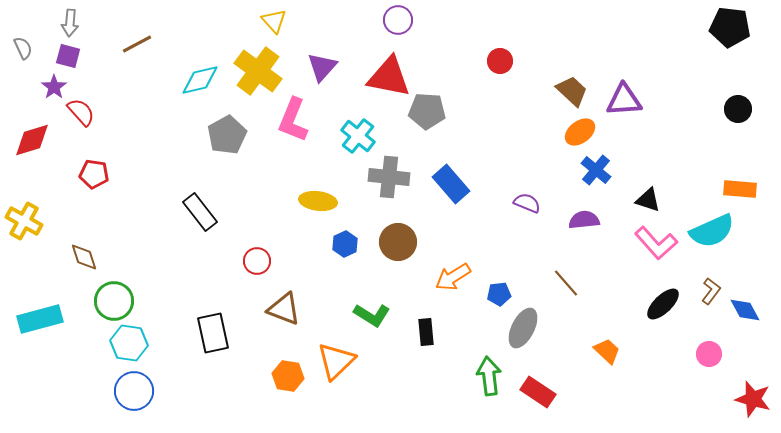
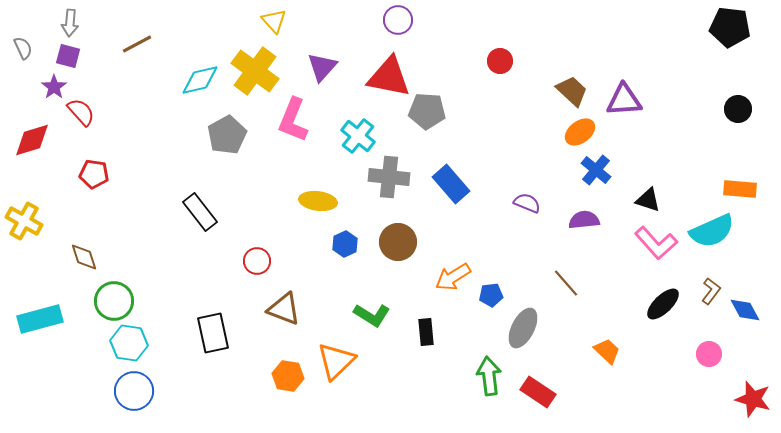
yellow cross at (258, 71): moved 3 px left
blue pentagon at (499, 294): moved 8 px left, 1 px down
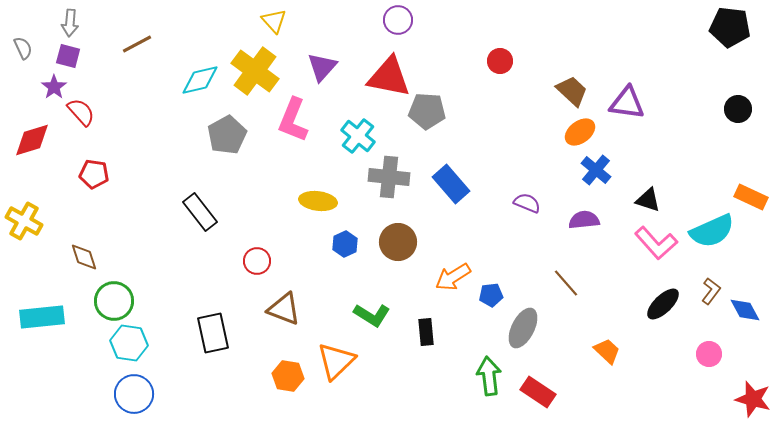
purple triangle at (624, 100): moved 3 px right, 3 px down; rotated 12 degrees clockwise
orange rectangle at (740, 189): moved 11 px right, 8 px down; rotated 20 degrees clockwise
cyan rectangle at (40, 319): moved 2 px right, 2 px up; rotated 9 degrees clockwise
blue circle at (134, 391): moved 3 px down
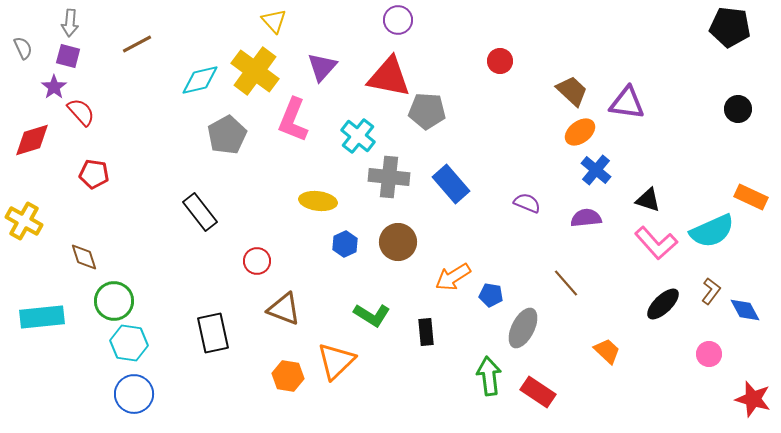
purple semicircle at (584, 220): moved 2 px right, 2 px up
blue pentagon at (491, 295): rotated 15 degrees clockwise
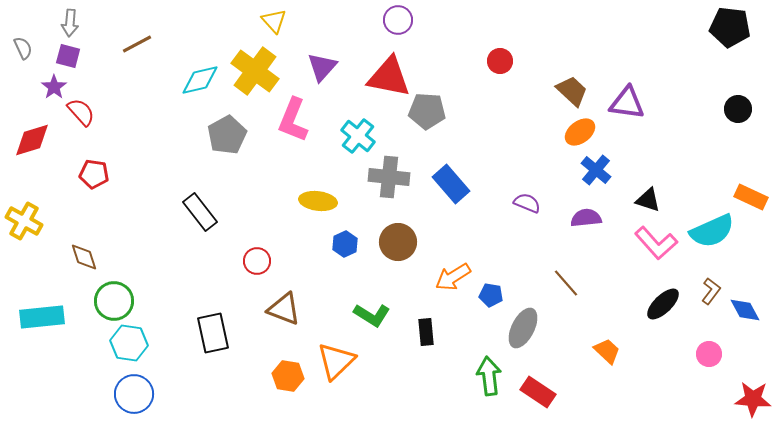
red star at (753, 399): rotated 12 degrees counterclockwise
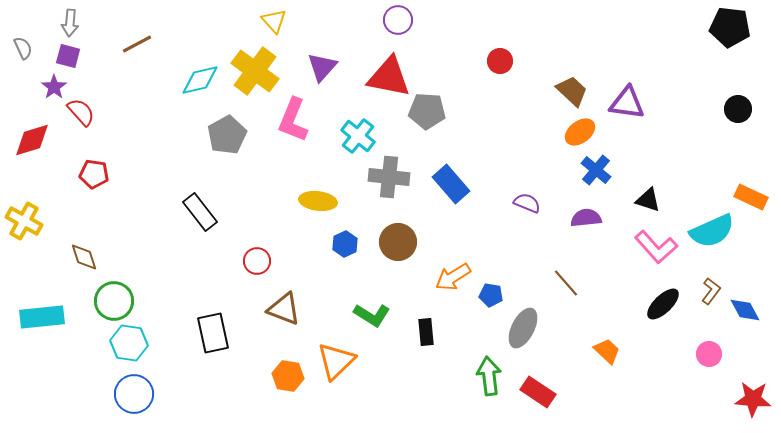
pink L-shape at (656, 243): moved 4 px down
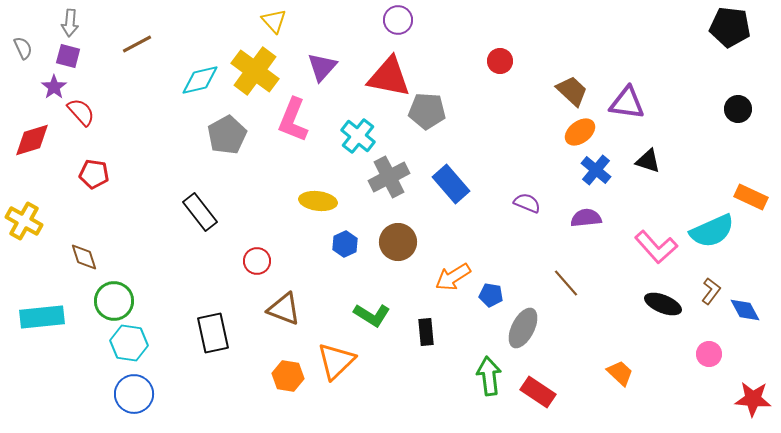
gray cross at (389, 177): rotated 33 degrees counterclockwise
black triangle at (648, 200): moved 39 px up
black ellipse at (663, 304): rotated 66 degrees clockwise
orange trapezoid at (607, 351): moved 13 px right, 22 px down
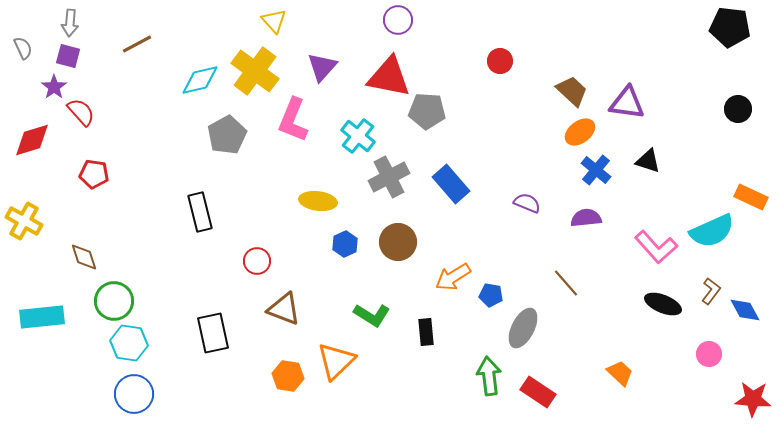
black rectangle at (200, 212): rotated 24 degrees clockwise
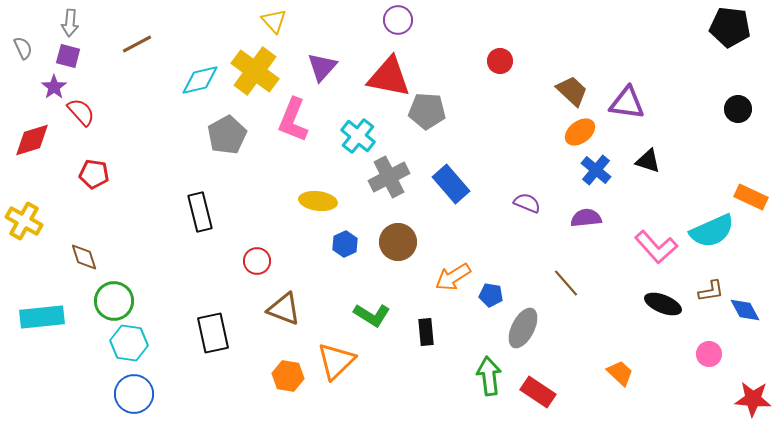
brown L-shape at (711, 291): rotated 44 degrees clockwise
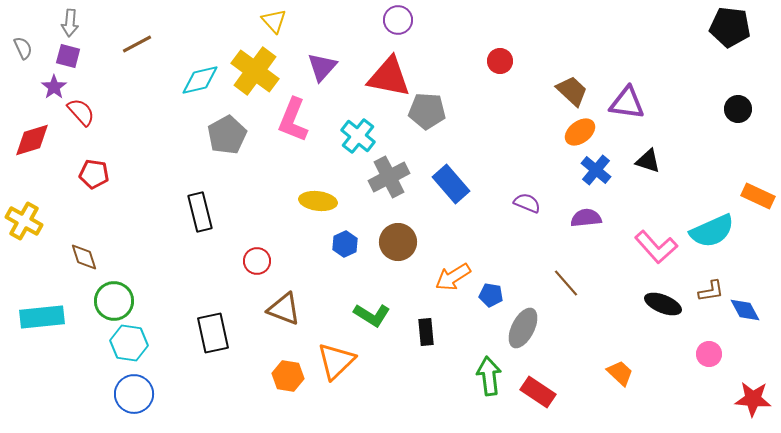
orange rectangle at (751, 197): moved 7 px right, 1 px up
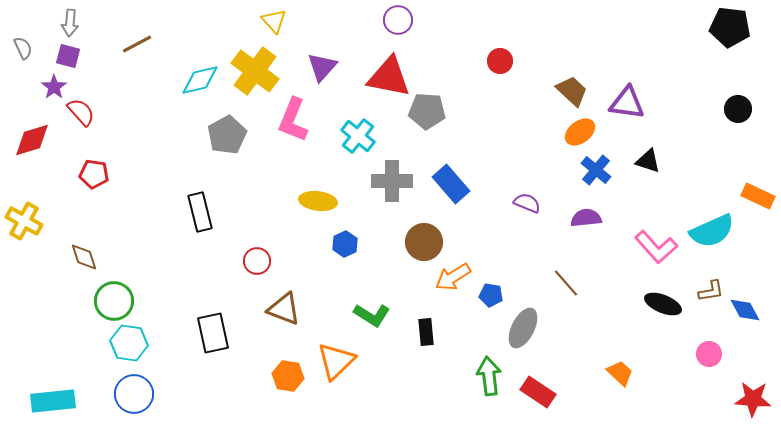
gray cross at (389, 177): moved 3 px right, 4 px down; rotated 27 degrees clockwise
brown circle at (398, 242): moved 26 px right
cyan rectangle at (42, 317): moved 11 px right, 84 px down
